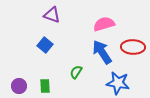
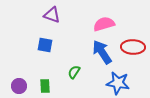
blue square: rotated 28 degrees counterclockwise
green semicircle: moved 2 px left
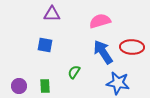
purple triangle: moved 1 px up; rotated 18 degrees counterclockwise
pink semicircle: moved 4 px left, 3 px up
red ellipse: moved 1 px left
blue arrow: moved 1 px right
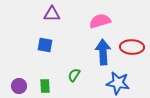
blue arrow: rotated 30 degrees clockwise
green semicircle: moved 3 px down
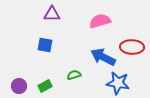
blue arrow: moved 5 px down; rotated 60 degrees counterclockwise
green semicircle: rotated 40 degrees clockwise
green rectangle: rotated 64 degrees clockwise
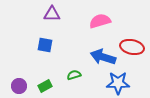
red ellipse: rotated 10 degrees clockwise
blue arrow: rotated 10 degrees counterclockwise
blue star: rotated 10 degrees counterclockwise
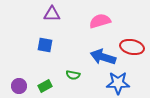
green semicircle: moved 1 px left; rotated 152 degrees counterclockwise
